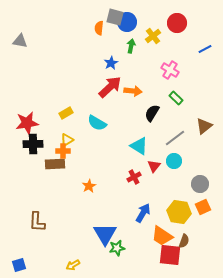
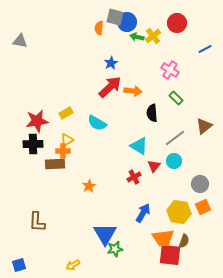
green arrow: moved 6 px right, 9 px up; rotated 88 degrees counterclockwise
black semicircle: rotated 36 degrees counterclockwise
red star: moved 10 px right, 2 px up
orange trapezoid: moved 1 px right, 2 px down; rotated 40 degrees counterclockwise
green star: moved 2 px left, 1 px down
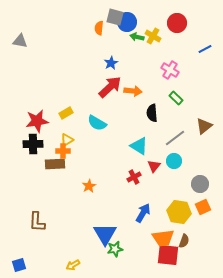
yellow cross: rotated 21 degrees counterclockwise
red square: moved 2 px left
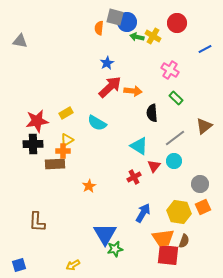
blue star: moved 4 px left
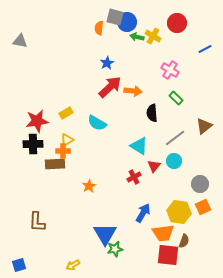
orange trapezoid: moved 5 px up
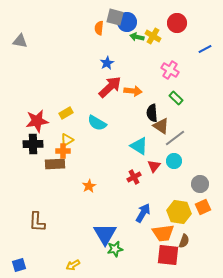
brown triangle: moved 43 px left; rotated 48 degrees counterclockwise
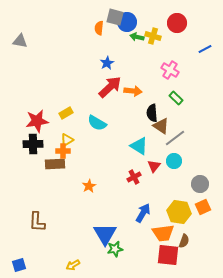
yellow cross: rotated 14 degrees counterclockwise
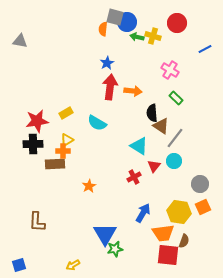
orange semicircle: moved 4 px right, 1 px down
red arrow: rotated 40 degrees counterclockwise
gray line: rotated 15 degrees counterclockwise
